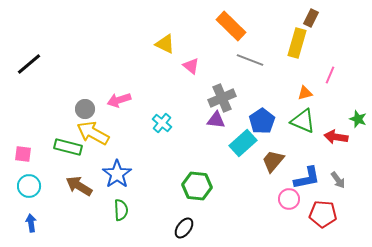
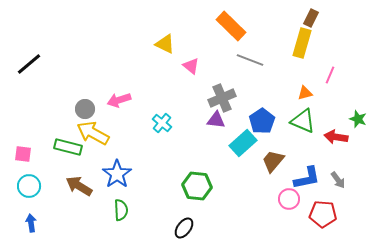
yellow rectangle: moved 5 px right
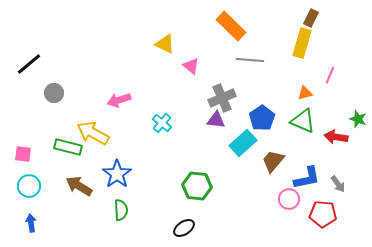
gray line: rotated 16 degrees counterclockwise
gray circle: moved 31 px left, 16 px up
blue pentagon: moved 3 px up
gray arrow: moved 4 px down
black ellipse: rotated 20 degrees clockwise
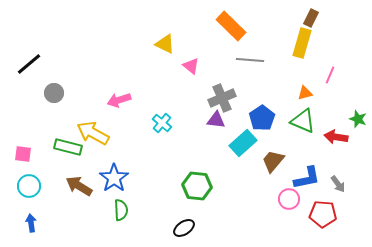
blue star: moved 3 px left, 4 px down
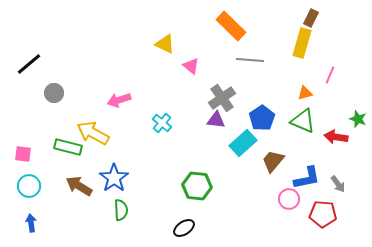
gray cross: rotated 12 degrees counterclockwise
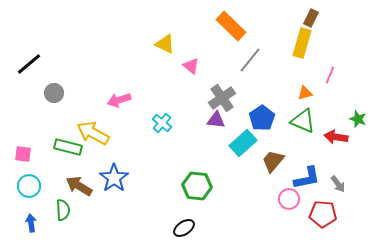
gray line: rotated 56 degrees counterclockwise
green semicircle: moved 58 px left
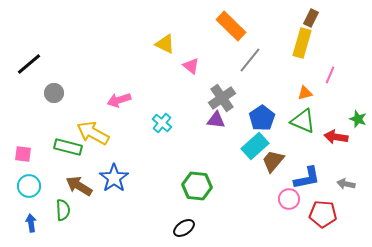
cyan rectangle: moved 12 px right, 3 px down
gray arrow: moved 8 px right; rotated 138 degrees clockwise
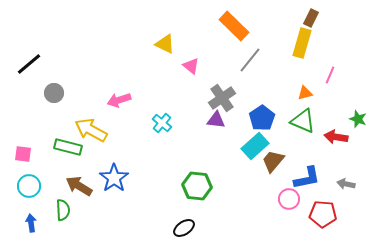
orange rectangle: moved 3 px right
yellow arrow: moved 2 px left, 3 px up
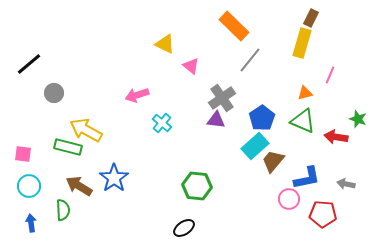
pink arrow: moved 18 px right, 5 px up
yellow arrow: moved 5 px left
